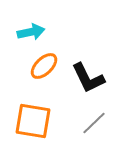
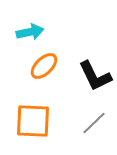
cyan arrow: moved 1 px left
black L-shape: moved 7 px right, 2 px up
orange square: rotated 6 degrees counterclockwise
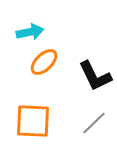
orange ellipse: moved 4 px up
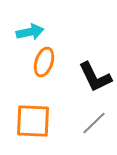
orange ellipse: rotated 28 degrees counterclockwise
black L-shape: moved 1 px down
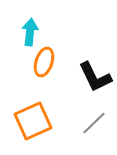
cyan arrow: rotated 72 degrees counterclockwise
orange square: rotated 27 degrees counterclockwise
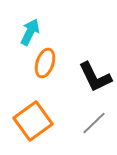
cyan arrow: rotated 20 degrees clockwise
orange ellipse: moved 1 px right, 1 px down
orange square: rotated 12 degrees counterclockwise
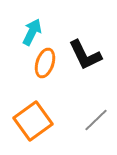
cyan arrow: moved 2 px right
black L-shape: moved 10 px left, 22 px up
gray line: moved 2 px right, 3 px up
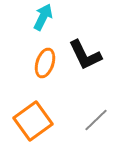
cyan arrow: moved 11 px right, 15 px up
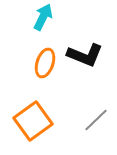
black L-shape: rotated 42 degrees counterclockwise
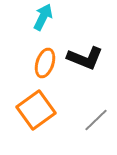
black L-shape: moved 3 px down
orange square: moved 3 px right, 11 px up
